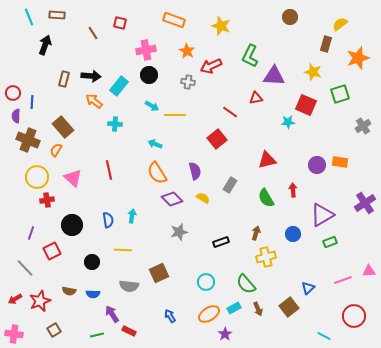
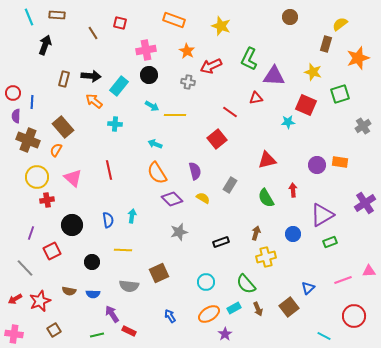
green L-shape at (250, 56): moved 1 px left, 3 px down
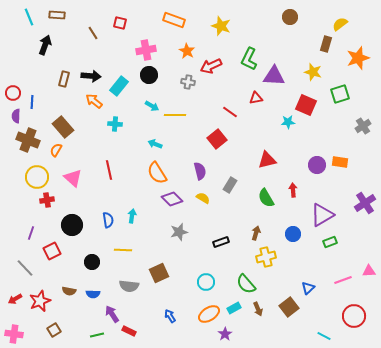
purple semicircle at (195, 171): moved 5 px right
